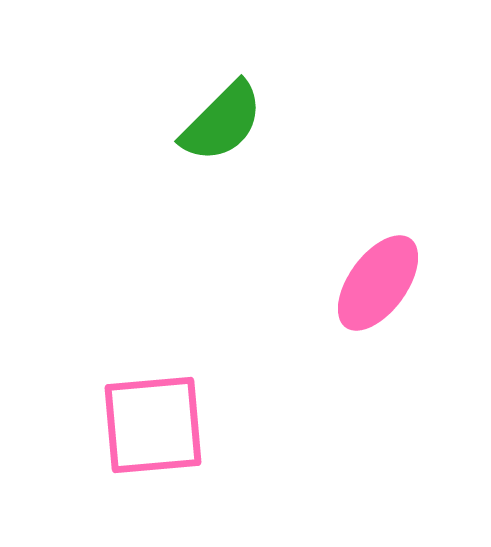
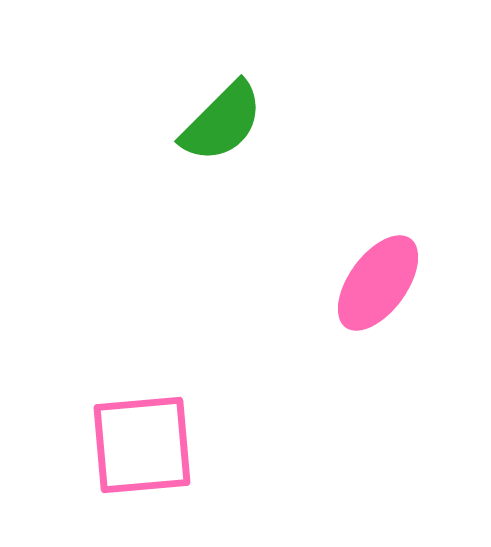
pink square: moved 11 px left, 20 px down
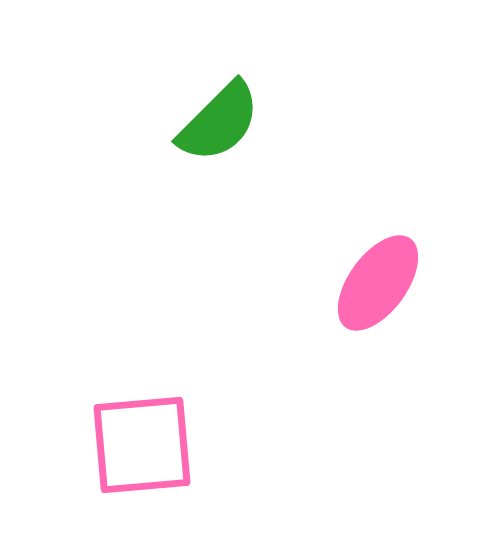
green semicircle: moved 3 px left
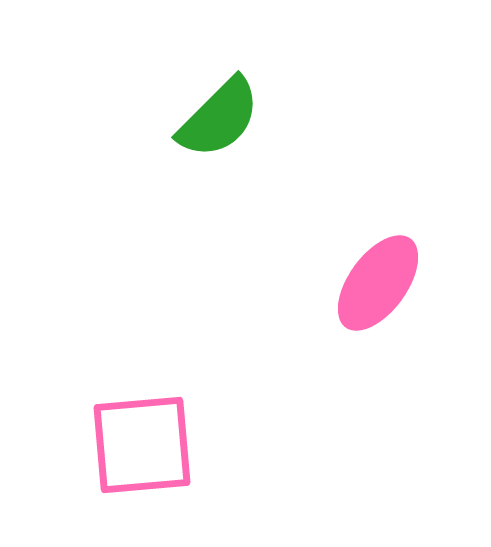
green semicircle: moved 4 px up
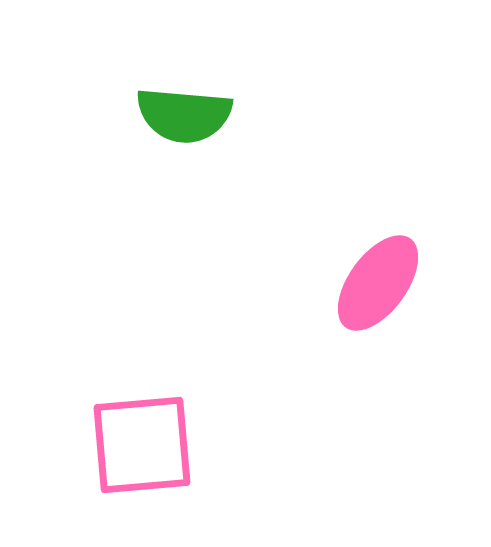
green semicircle: moved 35 px left, 3 px up; rotated 50 degrees clockwise
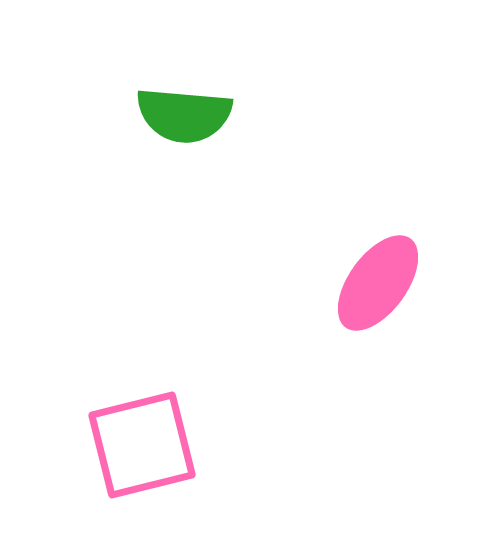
pink square: rotated 9 degrees counterclockwise
